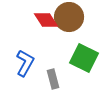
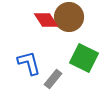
blue L-shape: moved 4 px right; rotated 44 degrees counterclockwise
gray rectangle: rotated 54 degrees clockwise
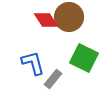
blue L-shape: moved 4 px right
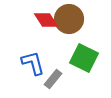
brown circle: moved 2 px down
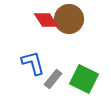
green square: moved 21 px down
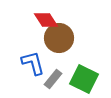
brown circle: moved 10 px left, 19 px down
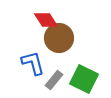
gray rectangle: moved 1 px right, 1 px down
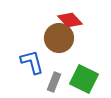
red diamond: moved 24 px right; rotated 10 degrees counterclockwise
blue L-shape: moved 1 px left, 1 px up
gray rectangle: moved 2 px down; rotated 18 degrees counterclockwise
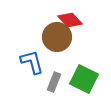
brown circle: moved 2 px left, 1 px up
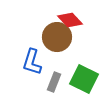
blue L-shape: rotated 148 degrees counterclockwise
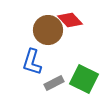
brown circle: moved 9 px left, 7 px up
gray rectangle: moved 1 px down; rotated 42 degrees clockwise
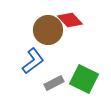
blue L-shape: moved 1 px right, 1 px up; rotated 144 degrees counterclockwise
